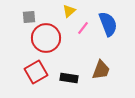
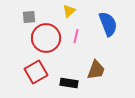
pink line: moved 7 px left, 8 px down; rotated 24 degrees counterclockwise
brown trapezoid: moved 5 px left
black rectangle: moved 5 px down
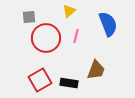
red square: moved 4 px right, 8 px down
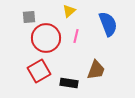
red square: moved 1 px left, 9 px up
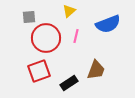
blue semicircle: rotated 90 degrees clockwise
red square: rotated 10 degrees clockwise
black rectangle: rotated 42 degrees counterclockwise
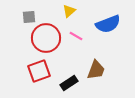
pink line: rotated 72 degrees counterclockwise
